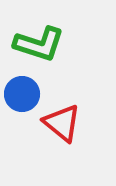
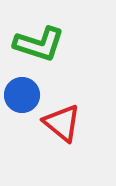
blue circle: moved 1 px down
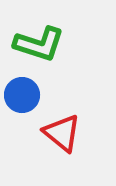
red triangle: moved 10 px down
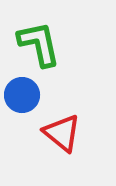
green L-shape: rotated 120 degrees counterclockwise
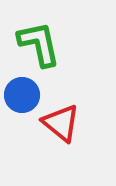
red triangle: moved 1 px left, 10 px up
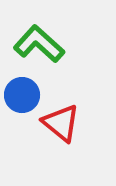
green L-shape: rotated 36 degrees counterclockwise
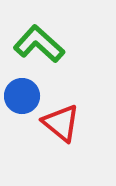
blue circle: moved 1 px down
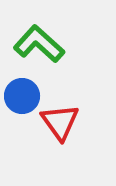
red triangle: moved 1 px left, 1 px up; rotated 15 degrees clockwise
